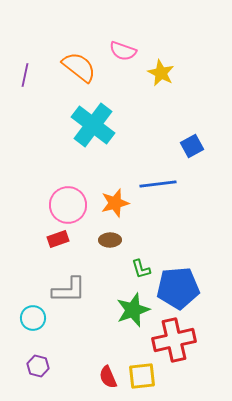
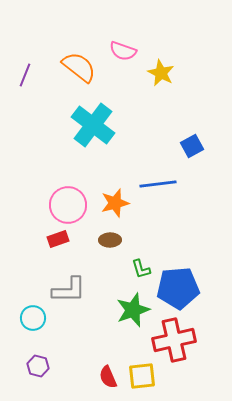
purple line: rotated 10 degrees clockwise
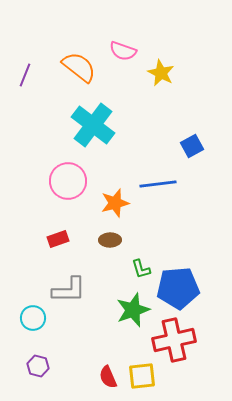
pink circle: moved 24 px up
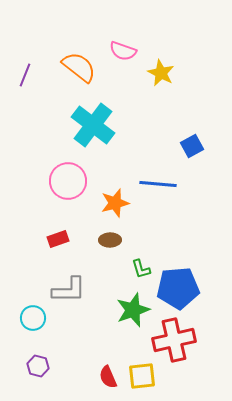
blue line: rotated 12 degrees clockwise
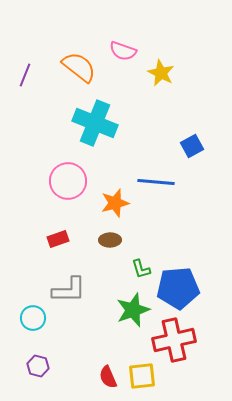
cyan cross: moved 2 px right, 2 px up; rotated 15 degrees counterclockwise
blue line: moved 2 px left, 2 px up
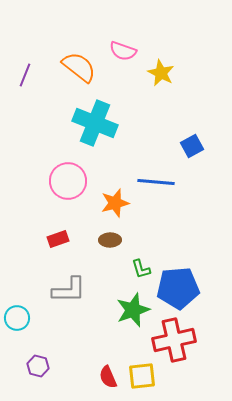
cyan circle: moved 16 px left
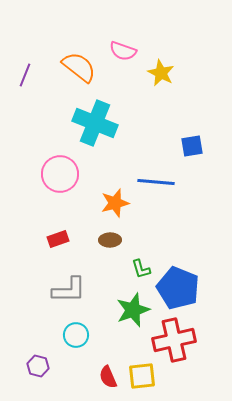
blue square: rotated 20 degrees clockwise
pink circle: moved 8 px left, 7 px up
blue pentagon: rotated 27 degrees clockwise
cyan circle: moved 59 px right, 17 px down
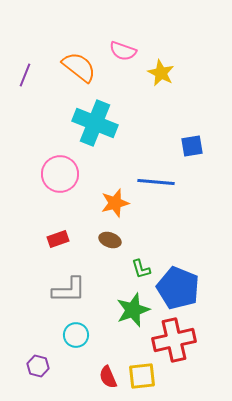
brown ellipse: rotated 20 degrees clockwise
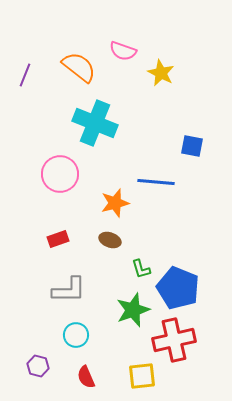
blue square: rotated 20 degrees clockwise
red semicircle: moved 22 px left
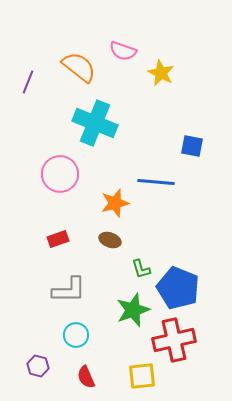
purple line: moved 3 px right, 7 px down
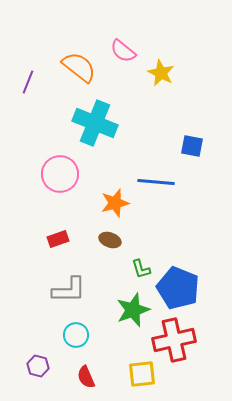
pink semicircle: rotated 20 degrees clockwise
yellow square: moved 2 px up
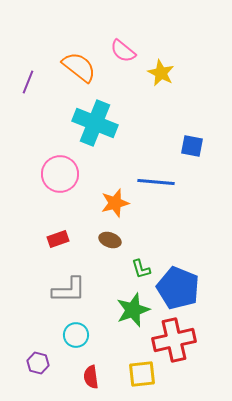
purple hexagon: moved 3 px up
red semicircle: moved 5 px right; rotated 15 degrees clockwise
